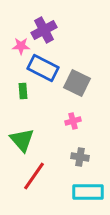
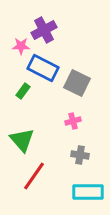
green rectangle: rotated 42 degrees clockwise
gray cross: moved 2 px up
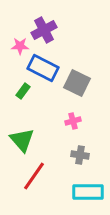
pink star: moved 1 px left
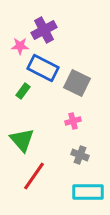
gray cross: rotated 12 degrees clockwise
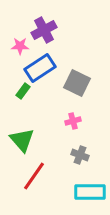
blue rectangle: moved 3 px left; rotated 60 degrees counterclockwise
cyan rectangle: moved 2 px right
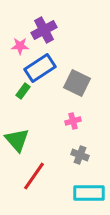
green triangle: moved 5 px left
cyan rectangle: moved 1 px left, 1 px down
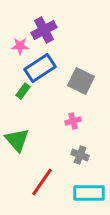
gray square: moved 4 px right, 2 px up
red line: moved 8 px right, 6 px down
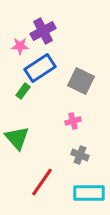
purple cross: moved 1 px left, 1 px down
green triangle: moved 2 px up
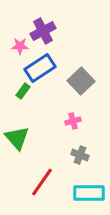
gray square: rotated 20 degrees clockwise
